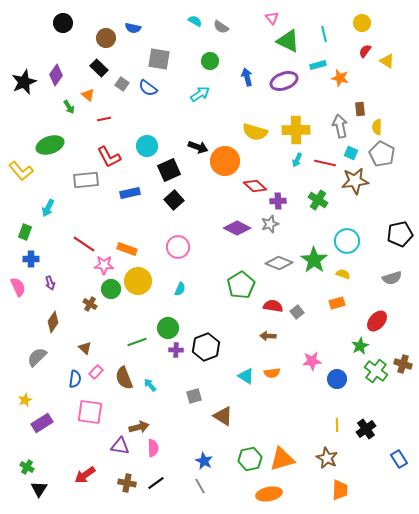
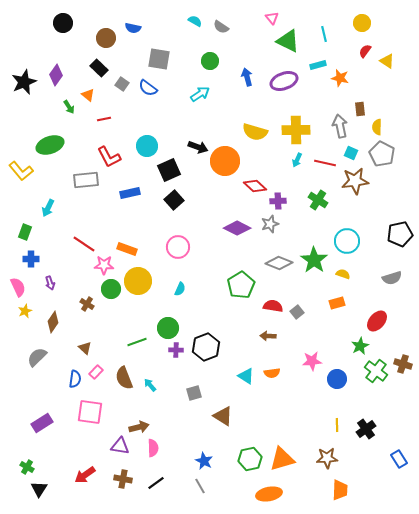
brown cross at (90, 304): moved 3 px left
gray square at (194, 396): moved 3 px up
yellow star at (25, 400): moved 89 px up
brown star at (327, 458): rotated 30 degrees counterclockwise
brown cross at (127, 483): moved 4 px left, 4 px up
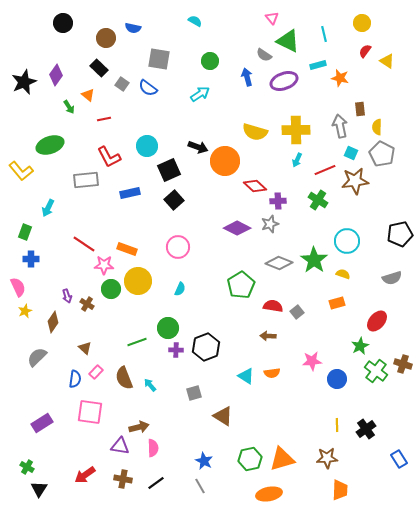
gray semicircle at (221, 27): moved 43 px right, 28 px down
red line at (325, 163): moved 7 px down; rotated 35 degrees counterclockwise
purple arrow at (50, 283): moved 17 px right, 13 px down
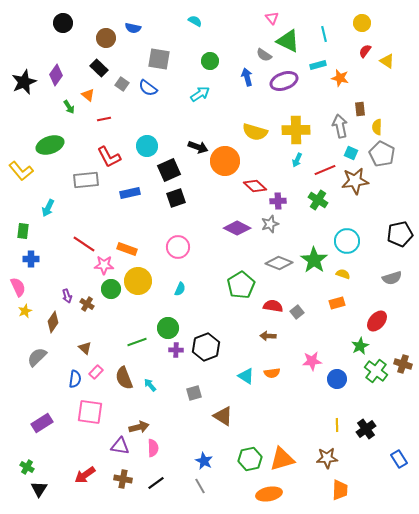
black square at (174, 200): moved 2 px right, 2 px up; rotated 24 degrees clockwise
green rectangle at (25, 232): moved 2 px left, 1 px up; rotated 14 degrees counterclockwise
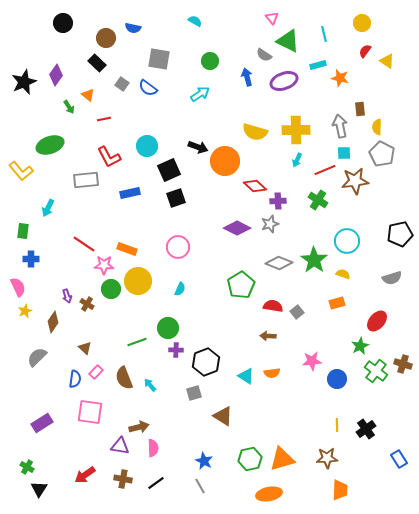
black rectangle at (99, 68): moved 2 px left, 5 px up
cyan square at (351, 153): moved 7 px left; rotated 24 degrees counterclockwise
black hexagon at (206, 347): moved 15 px down
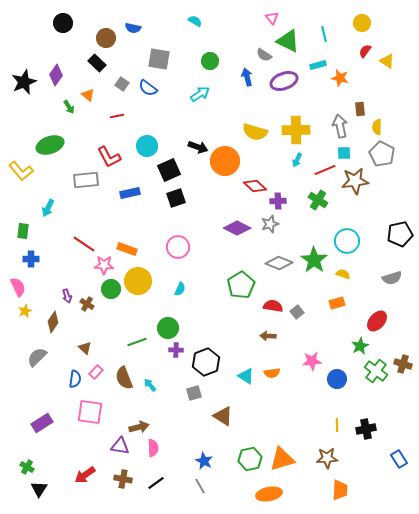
red line at (104, 119): moved 13 px right, 3 px up
black cross at (366, 429): rotated 24 degrees clockwise
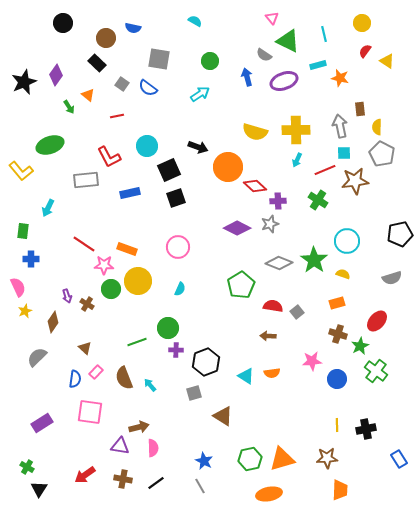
orange circle at (225, 161): moved 3 px right, 6 px down
brown cross at (403, 364): moved 65 px left, 30 px up
